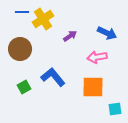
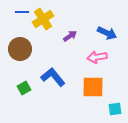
green square: moved 1 px down
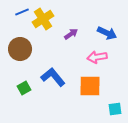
blue line: rotated 24 degrees counterclockwise
purple arrow: moved 1 px right, 2 px up
orange square: moved 3 px left, 1 px up
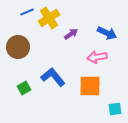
blue line: moved 5 px right
yellow cross: moved 6 px right, 1 px up
brown circle: moved 2 px left, 2 px up
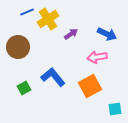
yellow cross: moved 1 px left, 1 px down
blue arrow: moved 1 px down
orange square: rotated 30 degrees counterclockwise
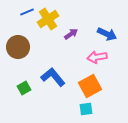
cyan square: moved 29 px left
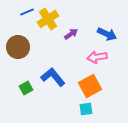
green square: moved 2 px right
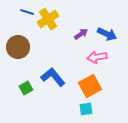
blue line: rotated 40 degrees clockwise
purple arrow: moved 10 px right
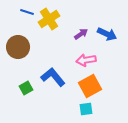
yellow cross: moved 1 px right
pink arrow: moved 11 px left, 3 px down
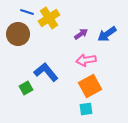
yellow cross: moved 1 px up
blue arrow: rotated 120 degrees clockwise
brown circle: moved 13 px up
blue L-shape: moved 7 px left, 5 px up
